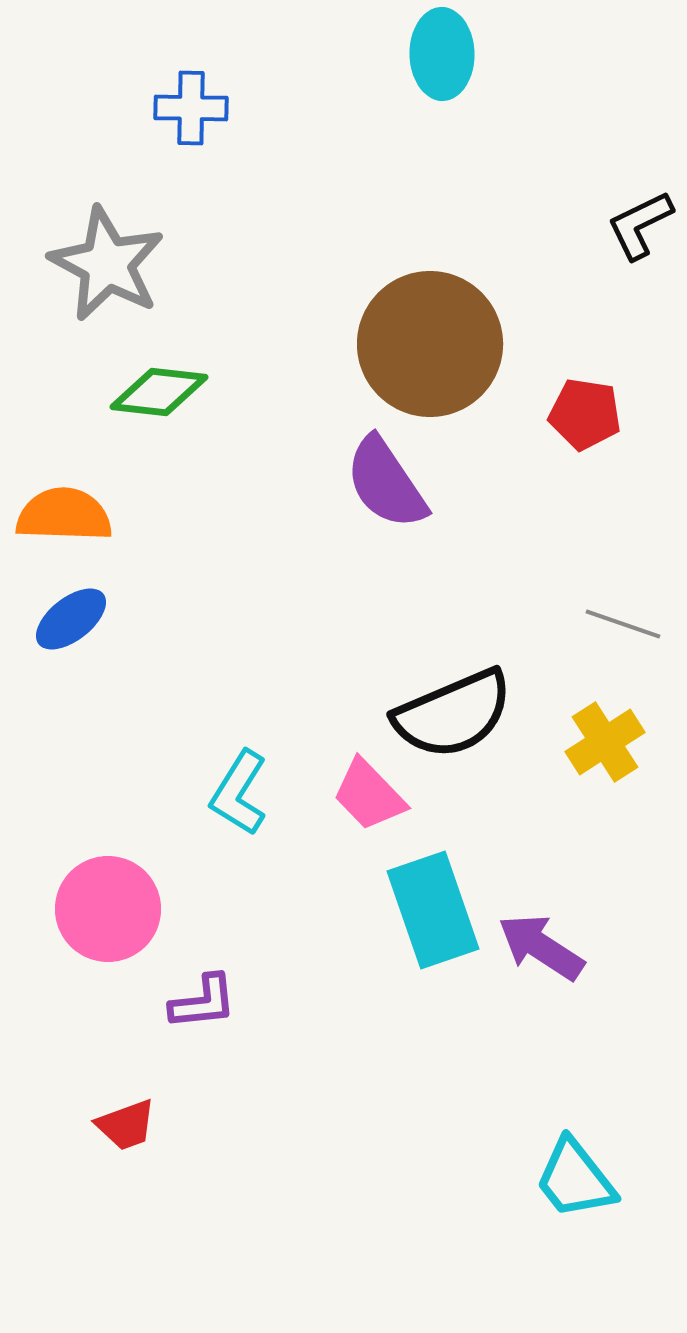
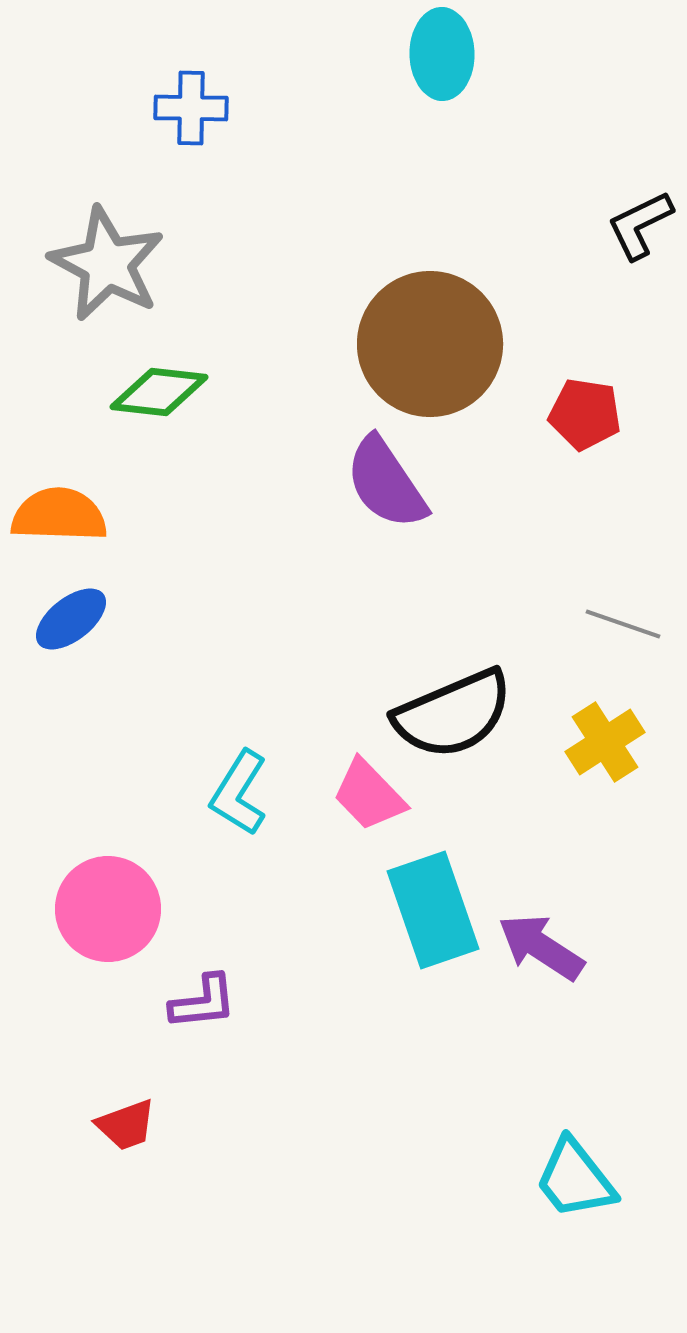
orange semicircle: moved 5 px left
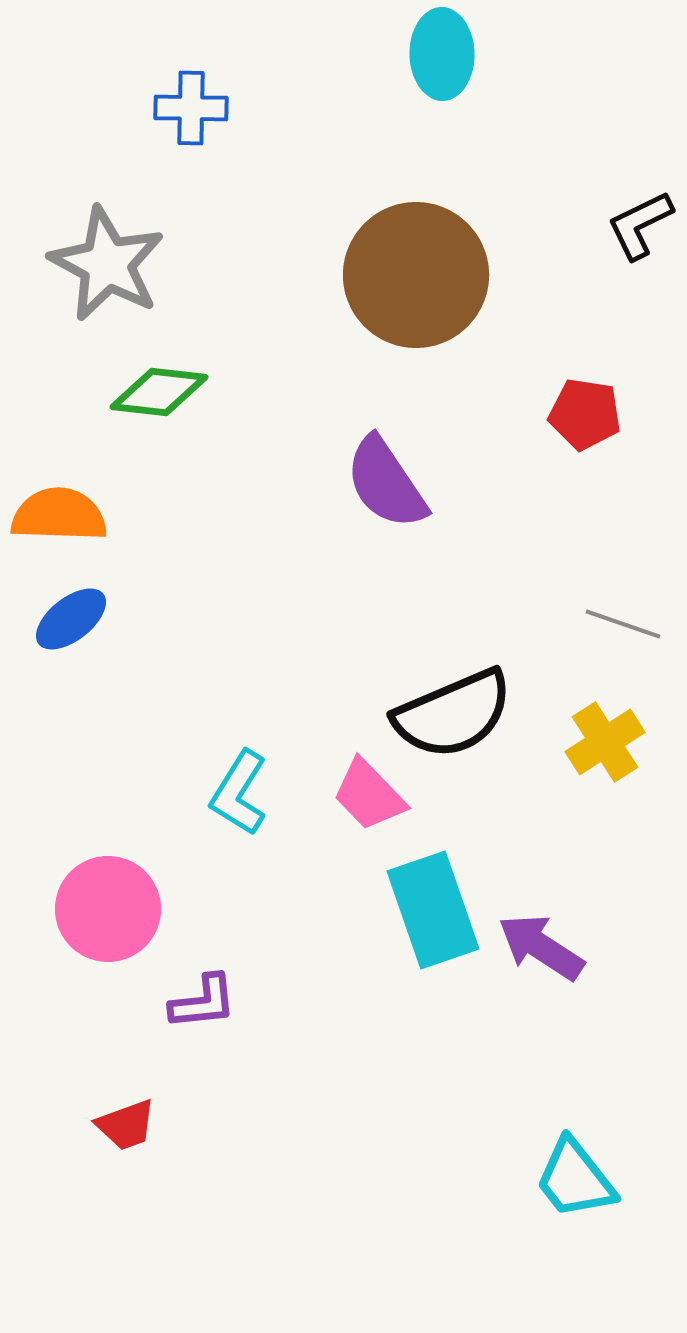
brown circle: moved 14 px left, 69 px up
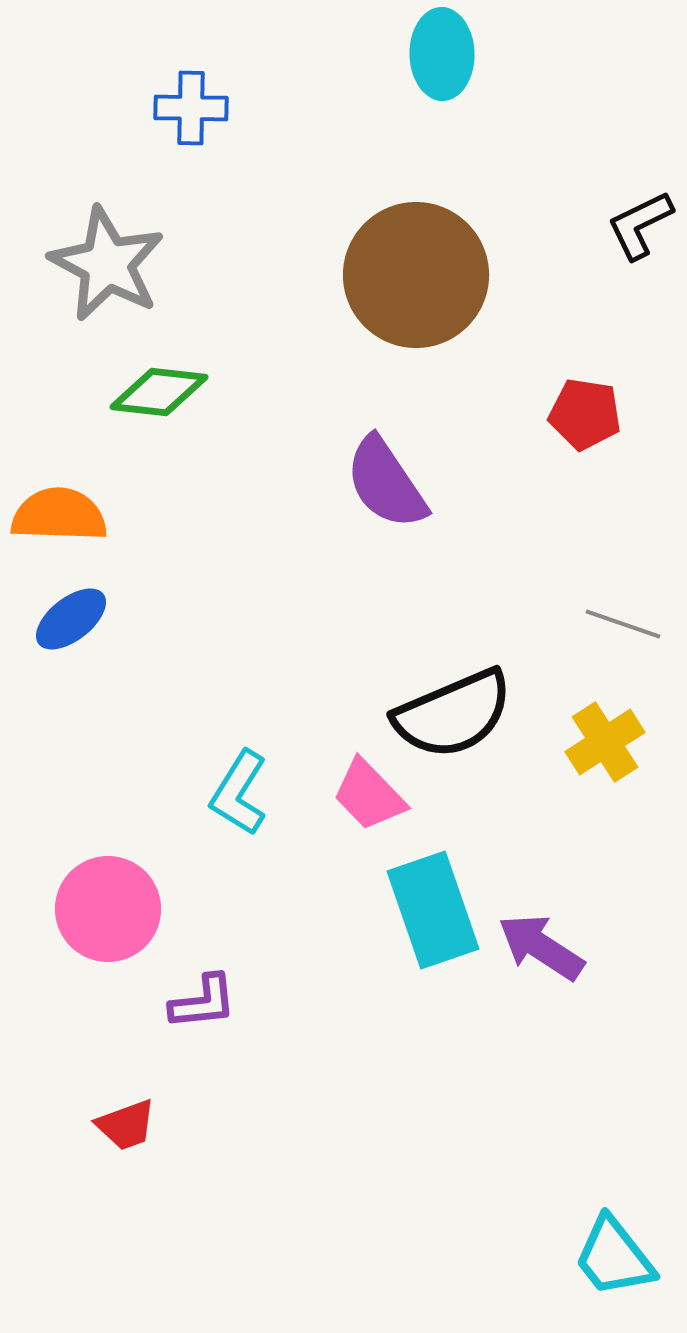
cyan trapezoid: moved 39 px right, 78 px down
